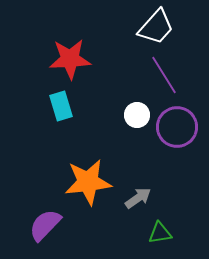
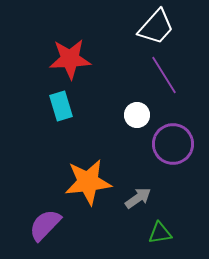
purple circle: moved 4 px left, 17 px down
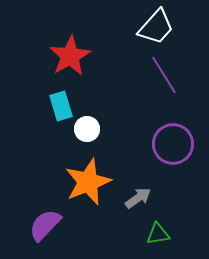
red star: moved 3 px up; rotated 27 degrees counterclockwise
white circle: moved 50 px left, 14 px down
orange star: rotated 15 degrees counterclockwise
green triangle: moved 2 px left, 1 px down
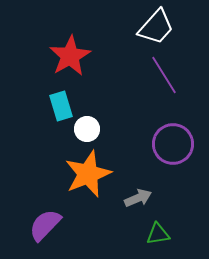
orange star: moved 8 px up
gray arrow: rotated 12 degrees clockwise
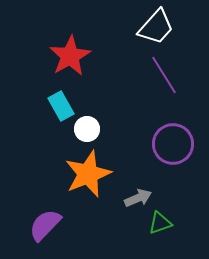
cyan rectangle: rotated 12 degrees counterclockwise
green triangle: moved 2 px right, 11 px up; rotated 10 degrees counterclockwise
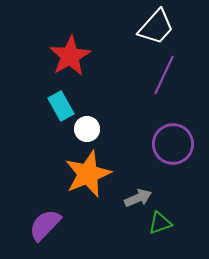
purple line: rotated 57 degrees clockwise
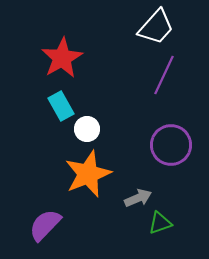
red star: moved 8 px left, 2 px down
purple circle: moved 2 px left, 1 px down
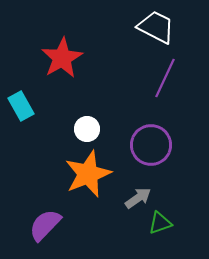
white trapezoid: rotated 105 degrees counterclockwise
purple line: moved 1 px right, 3 px down
cyan rectangle: moved 40 px left
purple circle: moved 20 px left
gray arrow: rotated 12 degrees counterclockwise
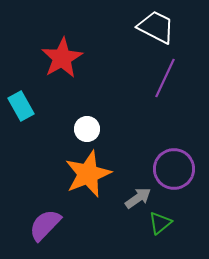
purple circle: moved 23 px right, 24 px down
green triangle: rotated 20 degrees counterclockwise
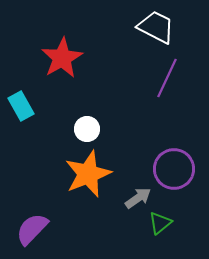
purple line: moved 2 px right
purple semicircle: moved 13 px left, 4 px down
